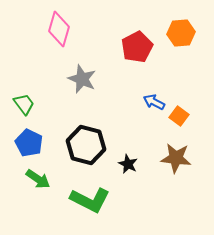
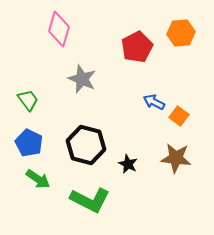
green trapezoid: moved 4 px right, 4 px up
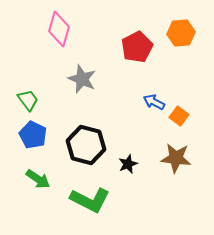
blue pentagon: moved 4 px right, 8 px up
black star: rotated 24 degrees clockwise
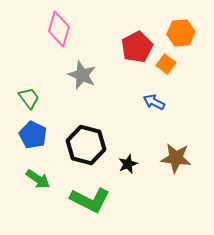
gray star: moved 4 px up
green trapezoid: moved 1 px right, 2 px up
orange square: moved 13 px left, 52 px up
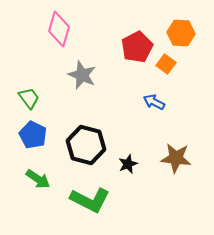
orange hexagon: rotated 8 degrees clockwise
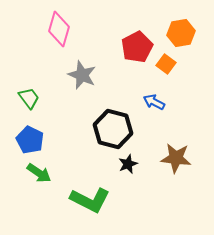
orange hexagon: rotated 12 degrees counterclockwise
blue pentagon: moved 3 px left, 5 px down
black hexagon: moved 27 px right, 16 px up
green arrow: moved 1 px right, 6 px up
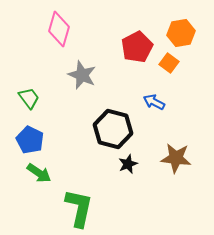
orange square: moved 3 px right, 1 px up
green L-shape: moved 11 px left, 8 px down; rotated 105 degrees counterclockwise
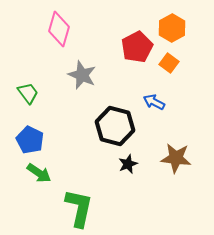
orange hexagon: moved 9 px left, 5 px up; rotated 20 degrees counterclockwise
green trapezoid: moved 1 px left, 5 px up
black hexagon: moved 2 px right, 3 px up
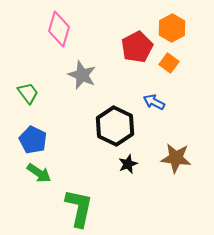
black hexagon: rotated 12 degrees clockwise
blue pentagon: moved 3 px right
